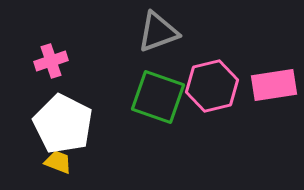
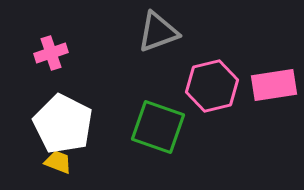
pink cross: moved 8 px up
green square: moved 30 px down
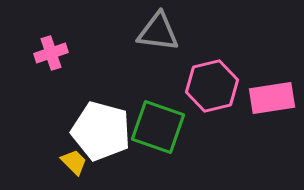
gray triangle: rotated 27 degrees clockwise
pink rectangle: moved 2 px left, 13 px down
white pentagon: moved 38 px right, 7 px down; rotated 12 degrees counterclockwise
yellow trapezoid: moved 16 px right; rotated 24 degrees clockwise
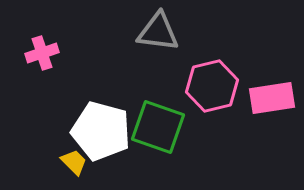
pink cross: moved 9 px left
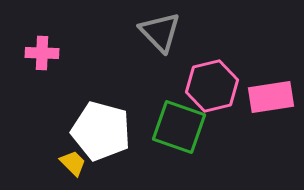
gray triangle: moved 2 px right; rotated 39 degrees clockwise
pink cross: rotated 20 degrees clockwise
pink rectangle: moved 1 px left, 1 px up
green square: moved 21 px right
yellow trapezoid: moved 1 px left, 1 px down
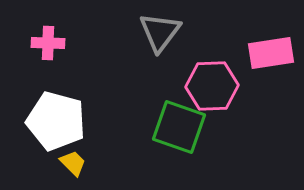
gray triangle: rotated 21 degrees clockwise
pink cross: moved 6 px right, 10 px up
pink hexagon: rotated 12 degrees clockwise
pink rectangle: moved 44 px up
white pentagon: moved 45 px left, 10 px up
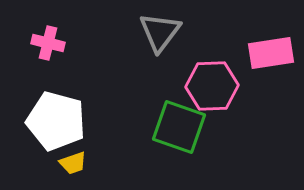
pink cross: rotated 12 degrees clockwise
yellow trapezoid: rotated 116 degrees clockwise
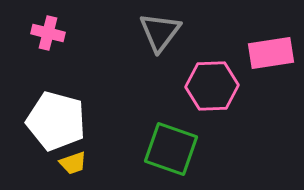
pink cross: moved 10 px up
green square: moved 8 px left, 22 px down
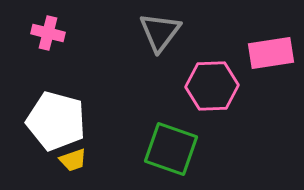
yellow trapezoid: moved 3 px up
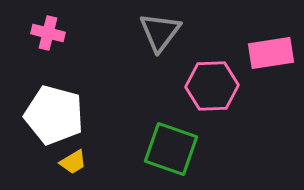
white pentagon: moved 2 px left, 6 px up
yellow trapezoid: moved 2 px down; rotated 12 degrees counterclockwise
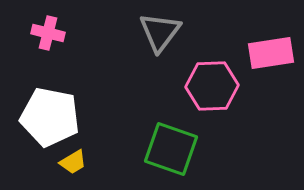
white pentagon: moved 4 px left, 2 px down; rotated 4 degrees counterclockwise
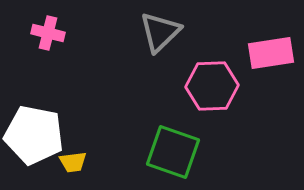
gray triangle: rotated 9 degrees clockwise
white pentagon: moved 16 px left, 18 px down
green square: moved 2 px right, 3 px down
yellow trapezoid: rotated 24 degrees clockwise
